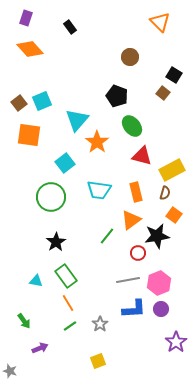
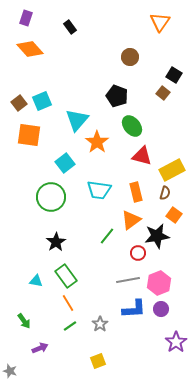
orange triangle at (160, 22): rotated 20 degrees clockwise
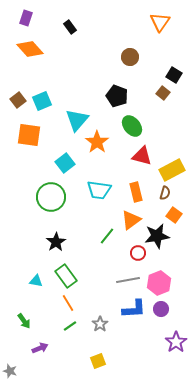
brown square at (19, 103): moved 1 px left, 3 px up
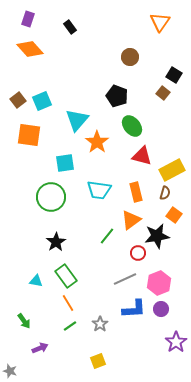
purple rectangle at (26, 18): moved 2 px right, 1 px down
cyan square at (65, 163): rotated 30 degrees clockwise
gray line at (128, 280): moved 3 px left, 1 px up; rotated 15 degrees counterclockwise
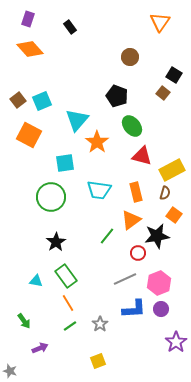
orange square at (29, 135): rotated 20 degrees clockwise
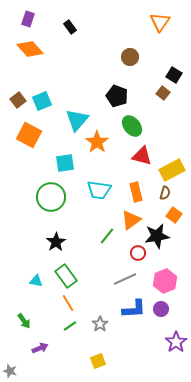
pink hexagon at (159, 283): moved 6 px right, 2 px up
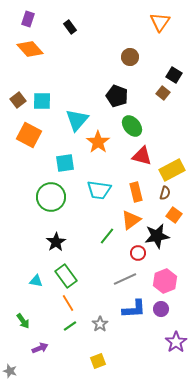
cyan square at (42, 101): rotated 24 degrees clockwise
orange star at (97, 142): moved 1 px right
green arrow at (24, 321): moved 1 px left
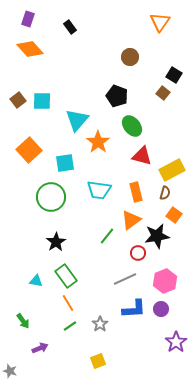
orange square at (29, 135): moved 15 px down; rotated 20 degrees clockwise
